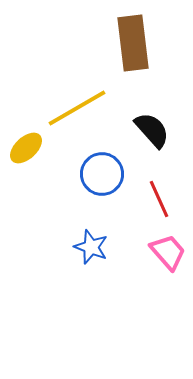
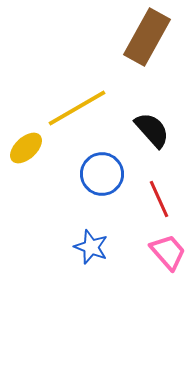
brown rectangle: moved 14 px right, 6 px up; rotated 36 degrees clockwise
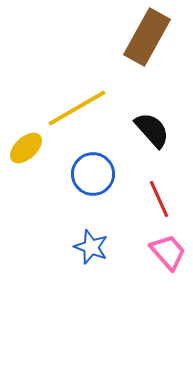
blue circle: moved 9 px left
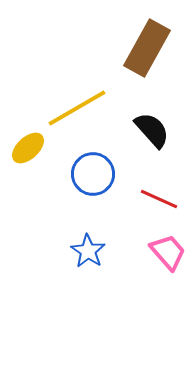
brown rectangle: moved 11 px down
yellow ellipse: moved 2 px right
red line: rotated 42 degrees counterclockwise
blue star: moved 3 px left, 4 px down; rotated 12 degrees clockwise
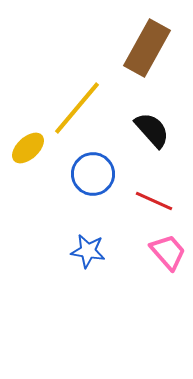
yellow line: rotated 20 degrees counterclockwise
red line: moved 5 px left, 2 px down
blue star: rotated 24 degrees counterclockwise
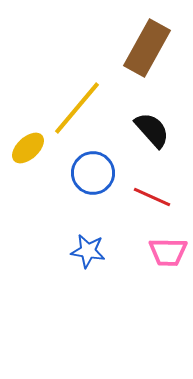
blue circle: moved 1 px up
red line: moved 2 px left, 4 px up
pink trapezoid: rotated 132 degrees clockwise
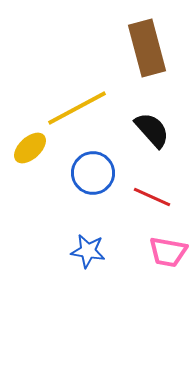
brown rectangle: rotated 44 degrees counterclockwise
yellow line: rotated 22 degrees clockwise
yellow ellipse: moved 2 px right
pink trapezoid: rotated 9 degrees clockwise
